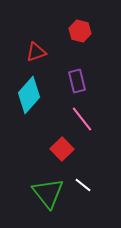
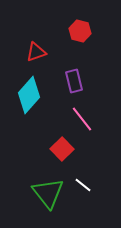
purple rectangle: moved 3 px left
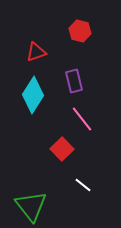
cyan diamond: moved 4 px right; rotated 9 degrees counterclockwise
green triangle: moved 17 px left, 13 px down
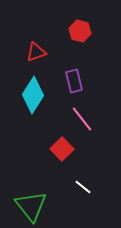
white line: moved 2 px down
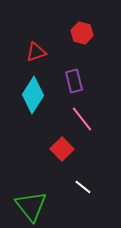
red hexagon: moved 2 px right, 2 px down
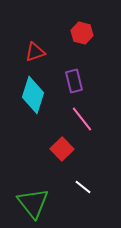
red triangle: moved 1 px left
cyan diamond: rotated 15 degrees counterclockwise
green triangle: moved 2 px right, 3 px up
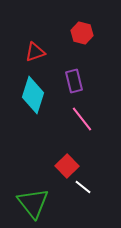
red square: moved 5 px right, 17 px down
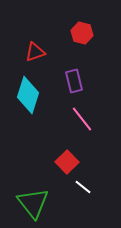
cyan diamond: moved 5 px left
red square: moved 4 px up
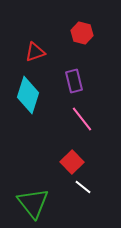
red square: moved 5 px right
